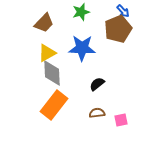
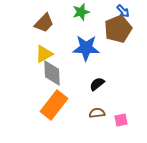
blue star: moved 4 px right
yellow triangle: moved 3 px left, 1 px down
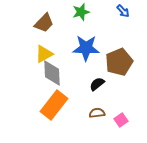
brown pentagon: moved 1 px right, 33 px down
pink square: rotated 24 degrees counterclockwise
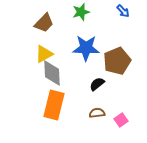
brown pentagon: moved 2 px left, 1 px up
orange rectangle: rotated 24 degrees counterclockwise
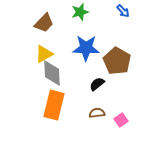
green star: moved 1 px left
brown pentagon: rotated 20 degrees counterclockwise
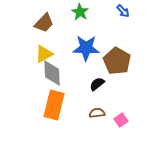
green star: rotated 24 degrees counterclockwise
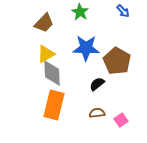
yellow triangle: moved 2 px right
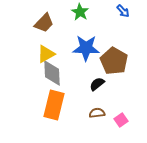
brown pentagon: moved 3 px left
